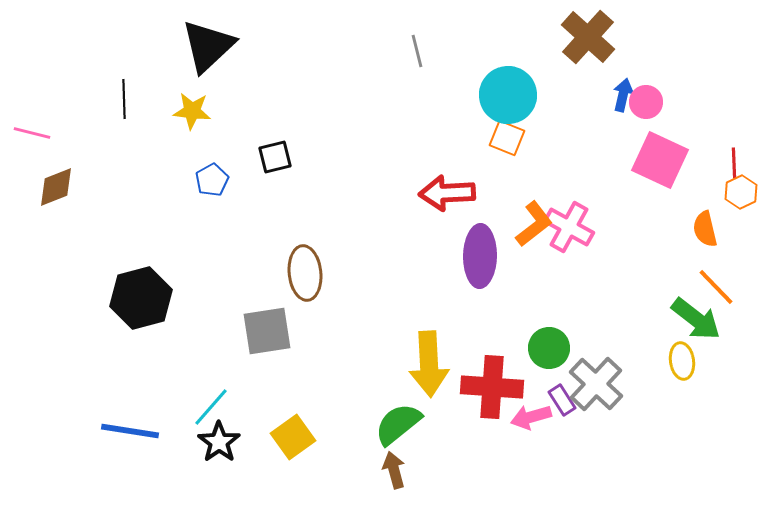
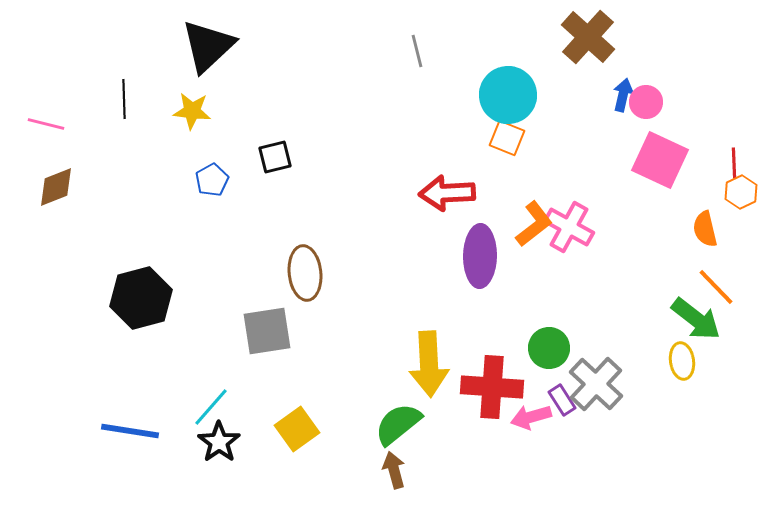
pink line: moved 14 px right, 9 px up
yellow square: moved 4 px right, 8 px up
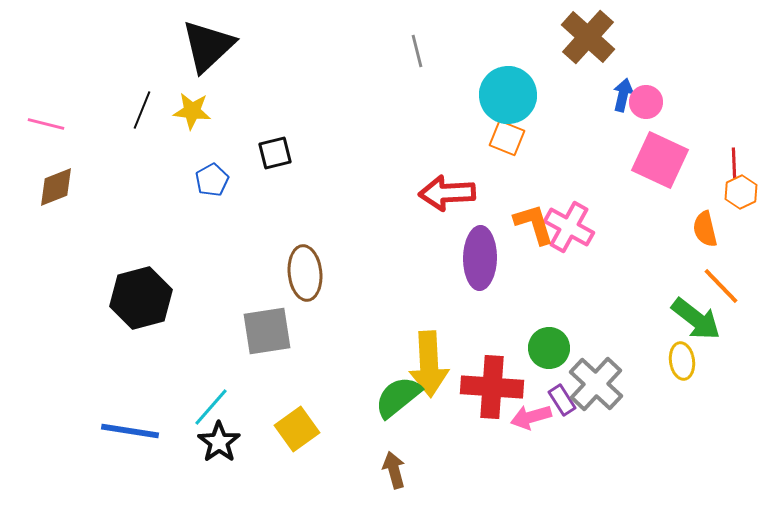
black line: moved 18 px right, 11 px down; rotated 24 degrees clockwise
black square: moved 4 px up
orange L-shape: rotated 69 degrees counterclockwise
purple ellipse: moved 2 px down
orange line: moved 5 px right, 1 px up
green semicircle: moved 27 px up
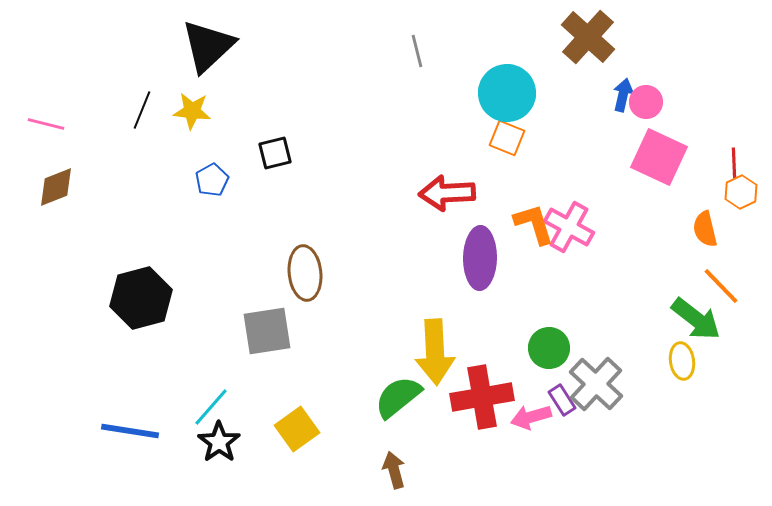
cyan circle: moved 1 px left, 2 px up
pink square: moved 1 px left, 3 px up
yellow arrow: moved 6 px right, 12 px up
red cross: moved 10 px left, 10 px down; rotated 14 degrees counterclockwise
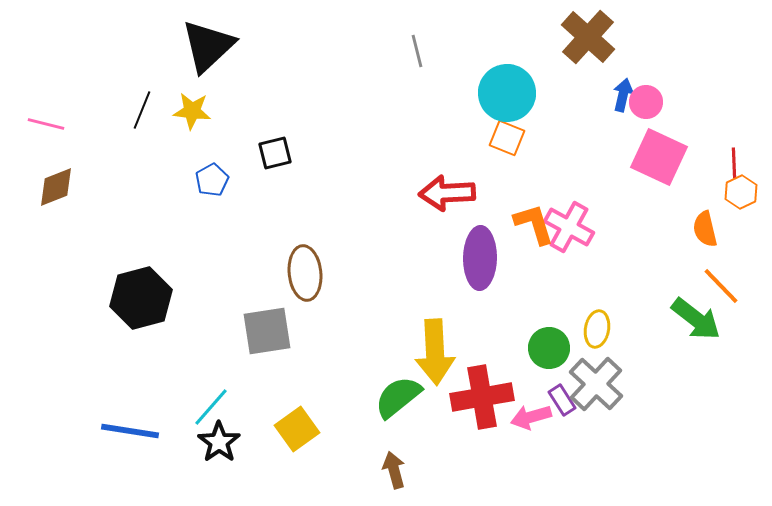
yellow ellipse: moved 85 px left, 32 px up; rotated 18 degrees clockwise
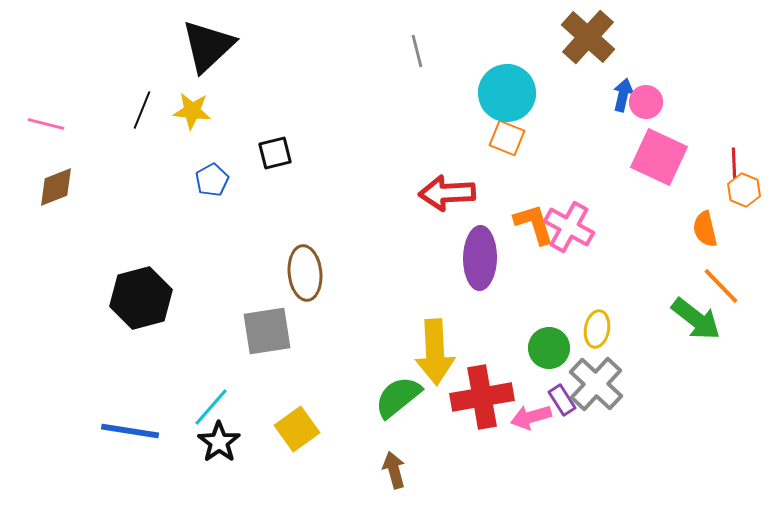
orange hexagon: moved 3 px right, 2 px up; rotated 12 degrees counterclockwise
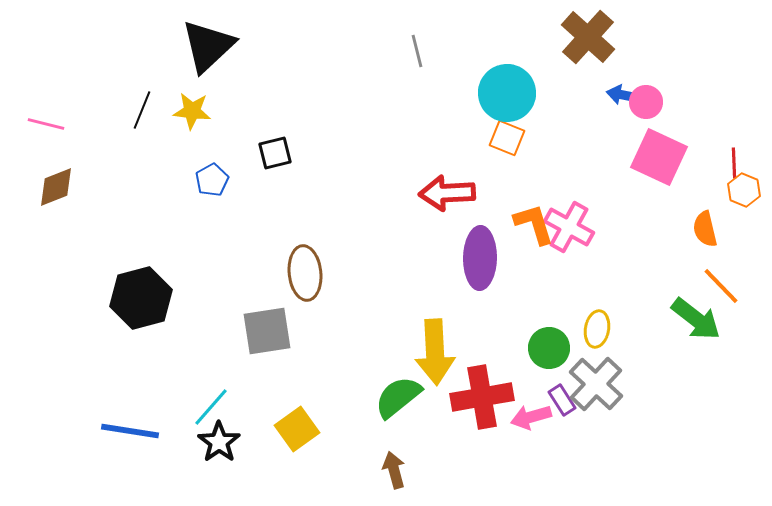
blue arrow: rotated 92 degrees counterclockwise
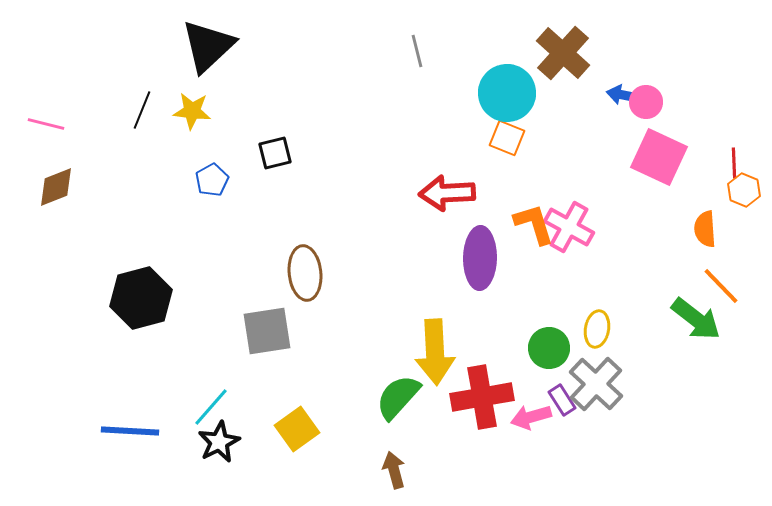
brown cross: moved 25 px left, 16 px down
orange semicircle: rotated 9 degrees clockwise
green semicircle: rotated 9 degrees counterclockwise
blue line: rotated 6 degrees counterclockwise
black star: rotated 9 degrees clockwise
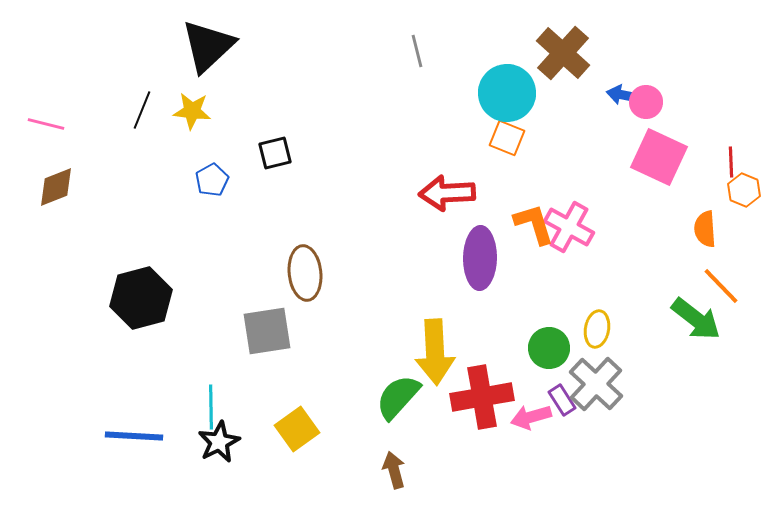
red line: moved 3 px left, 1 px up
cyan line: rotated 42 degrees counterclockwise
blue line: moved 4 px right, 5 px down
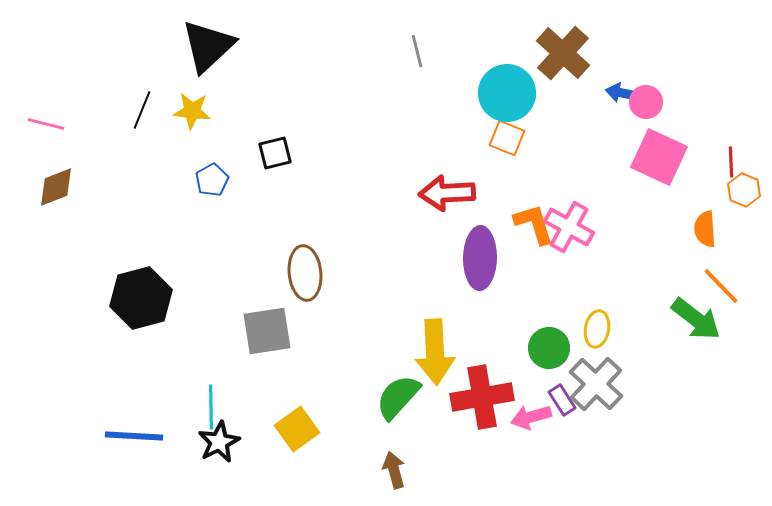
blue arrow: moved 1 px left, 2 px up
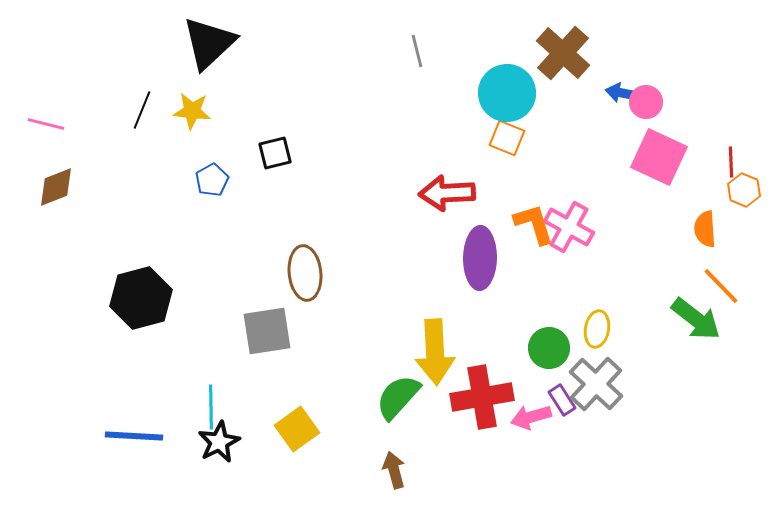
black triangle: moved 1 px right, 3 px up
